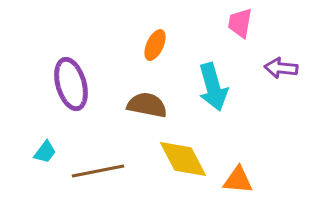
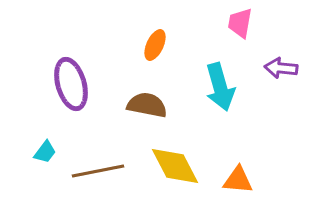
cyan arrow: moved 7 px right
yellow diamond: moved 8 px left, 7 px down
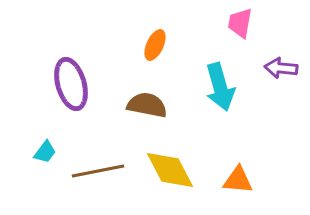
yellow diamond: moved 5 px left, 4 px down
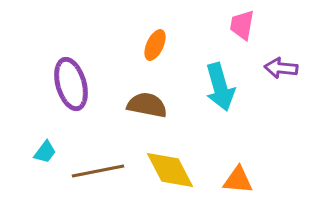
pink trapezoid: moved 2 px right, 2 px down
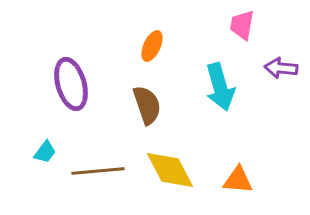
orange ellipse: moved 3 px left, 1 px down
brown semicircle: rotated 60 degrees clockwise
brown line: rotated 6 degrees clockwise
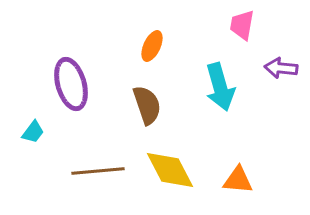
cyan trapezoid: moved 12 px left, 20 px up
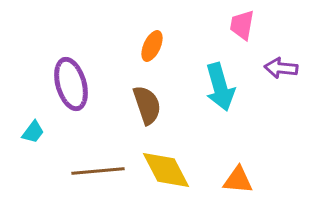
yellow diamond: moved 4 px left
